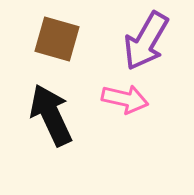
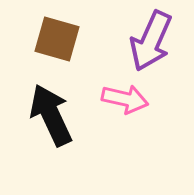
purple arrow: moved 5 px right; rotated 6 degrees counterclockwise
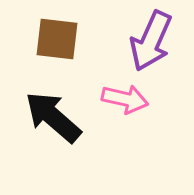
brown square: rotated 9 degrees counterclockwise
black arrow: moved 2 px right, 2 px down; rotated 24 degrees counterclockwise
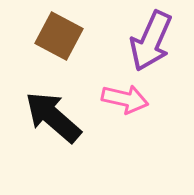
brown square: moved 2 px right, 3 px up; rotated 21 degrees clockwise
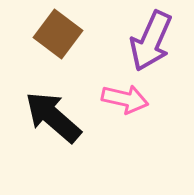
brown square: moved 1 px left, 2 px up; rotated 9 degrees clockwise
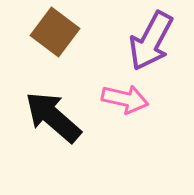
brown square: moved 3 px left, 2 px up
purple arrow: rotated 4 degrees clockwise
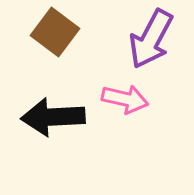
purple arrow: moved 2 px up
black arrow: rotated 44 degrees counterclockwise
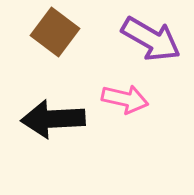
purple arrow: rotated 88 degrees counterclockwise
black arrow: moved 2 px down
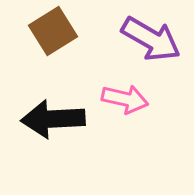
brown square: moved 2 px left, 1 px up; rotated 21 degrees clockwise
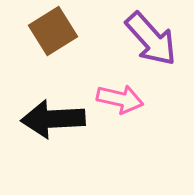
purple arrow: rotated 18 degrees clockwise
pink arrow: moved 5 px left
